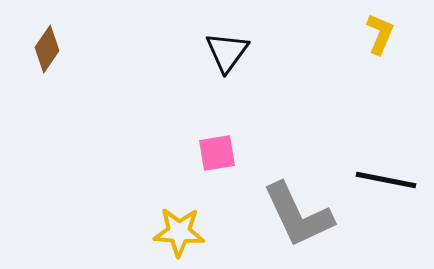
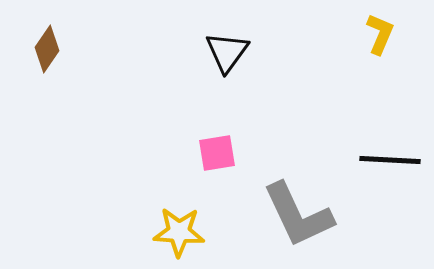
black line: moved 4 px right, 20 px up; rotated 8 degrees counterclockwise
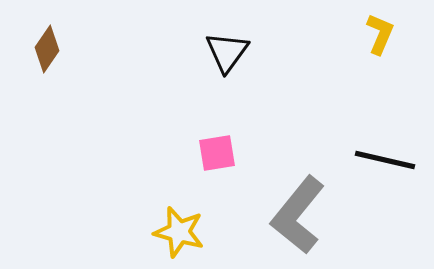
black line: moved 5 px left; rotated 10 degrees clockwise
gray L-shape: rotated 64 degrees clockwise
yellow star: rotated 12 degrees clockwise
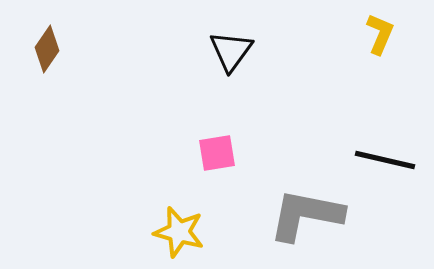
black triangle: moved 4 px right, 1 px up
gray L-shape: moved 8 px right; rotated 62 degrees clockwise
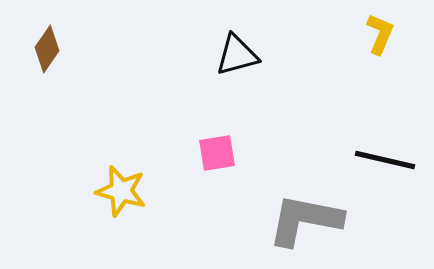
black triangle: moved 6 px right, 4 px down; rotated 39 degrees clockwise
gray L-shape: moved 1 px left, 5 px down
yellow star: moved 58 px left, 41 px up
